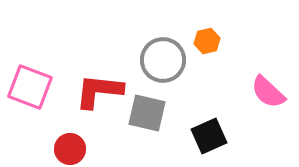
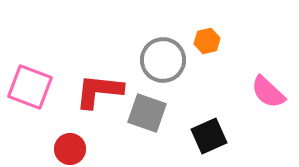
gray square: rotated 6 degrees clockwise
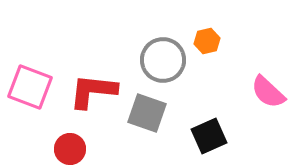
red L-shape: moved 6 px left
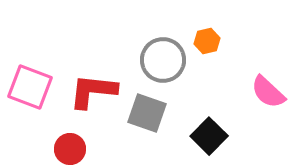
black square: rotated 21 degrees counterclockwise
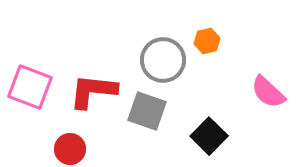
gray square: moved 2 px up
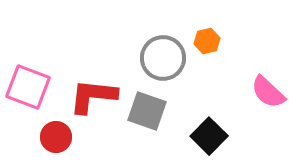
gray circle: moved 2 px up
pink square: moved 2 px left
red L-shape: moved 5 px down
red circle: moved 14 px left, 12 px up
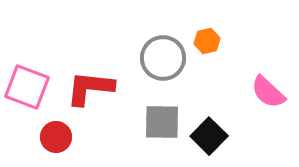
pink square: moved 1 px left
red L-shape: moved 3 px left, 8 px up
gray square: moved 15 px right, 11 px down; rotated 18 degrees counterclockwise
